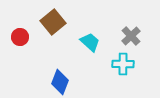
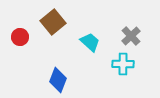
blue diamond: moved 2 px left, 2 px up
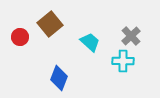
brown square: moved 3 px left, 2 px down
cyan cross: moved 3 px up
blue diamond: moved 1 px right, 2 px up
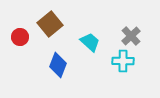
blue diamond: moved 1 px left, 13 px up
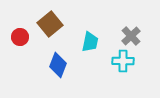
cyan trapezoid: rotated 60 degrees clockwise
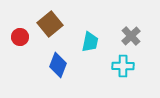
cyan cross: moved 5 px down
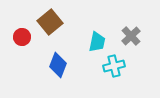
brown square: moved 2 px up
red circle: moved 2 px right
cyan trapezoid: moved 7 px right
cyan cross: moved 9 px left; rotated 15 degrees counterclockwise
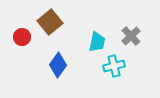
blue diamond: rotated 15 degrees clockwise
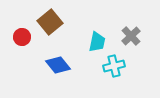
blue diamond: rotated 75 degrees counterclockwise
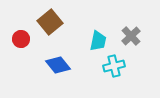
red circle: moved 1 px left, 2 px down
cyan trapezoid: moved 1 px right, 1 px up
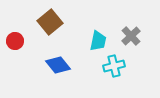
red circle: moved 6 px left, 2 px down
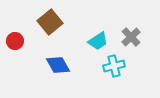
gray cross: moved 1 px down
cyan trapezoid: rotated 45 degrees clockwise
blue diamond: rotated 10 degrees clockwise
